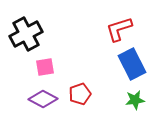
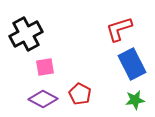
red pentagon: rotated 25 degrees counterclockwise
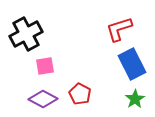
pink square: moved 1 px up
green star: moved 1 px up; rotated 24 degrees counterclockwise
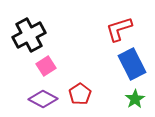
black cross: moved 3 px right, 1 px down
pink square: moved 1 px right; rotated 24 degrees counterclockwise
red pentagon: rotated 10 degrees clockwise
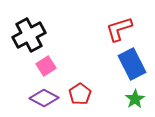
purple diamond: moved 1 px right, 1 px up
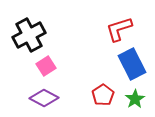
red pentagon: moved 23 px right, 1 px down
